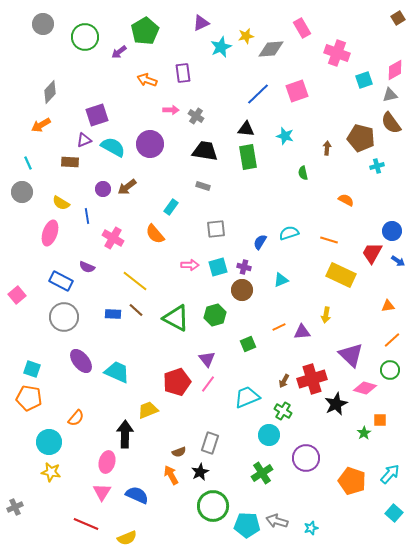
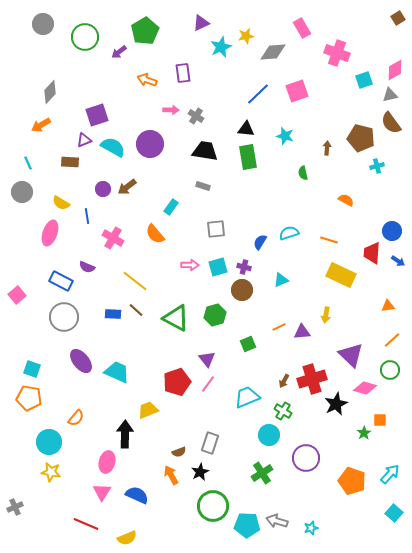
gray diamond at (271, 49): moved 2 px right, 3 px down
red trapezoid at (372, 253): rotated 25 degrees counterclockwise
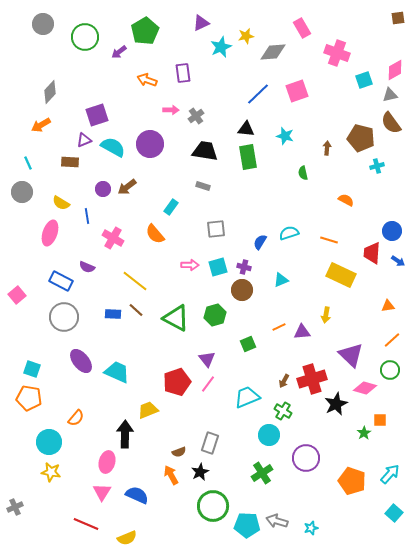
brown square at (398, 18): rotated 24 degrees clockwise
gray cross at (196, 116): rotated 21 degrees clockwise
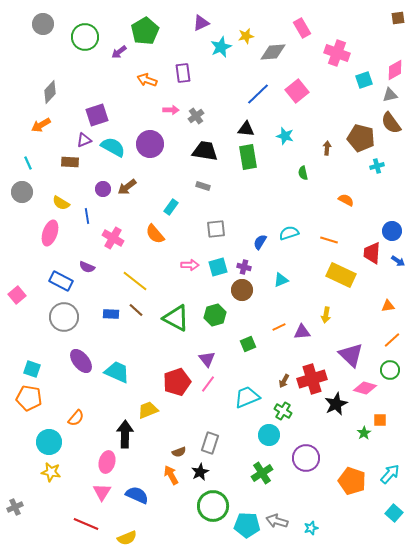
pink square at (297, 91): rotated 20 degrees counterclockwise
blue rectangle at (113, 314): moved 2 px left
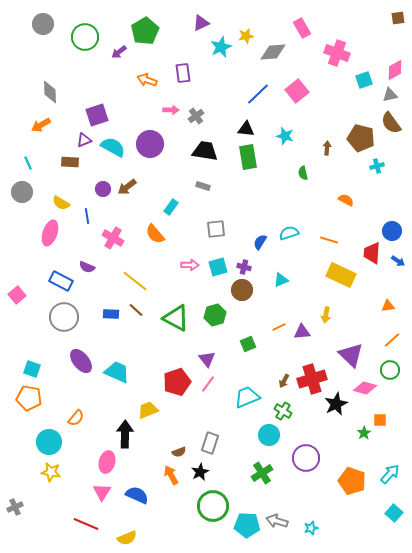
gray diamond at (50, 92): rotated 45 degrees counterclockwise
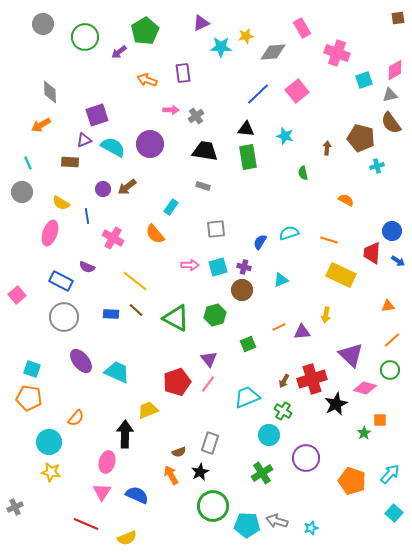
cyan star at (221, 47): rotated 25 degrees clockwise
purple triangle at (207, 359): moved 2 px right
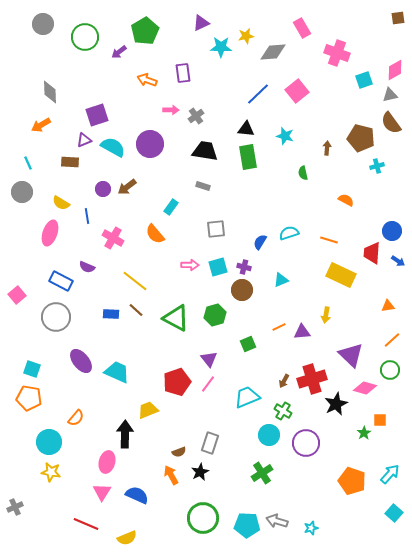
gray circle at (64, 317): moved 8 px left
purple circle at (306, 458): moved 15 px up
green circle at (213, 506): moved 10 px left, 12 px down
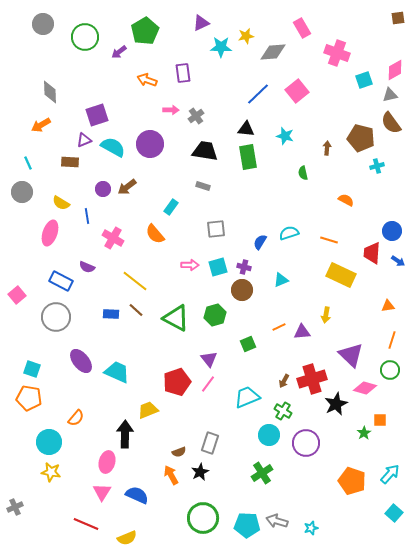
orange line at (392, 340): rotated 30 degrees counterclockwise
